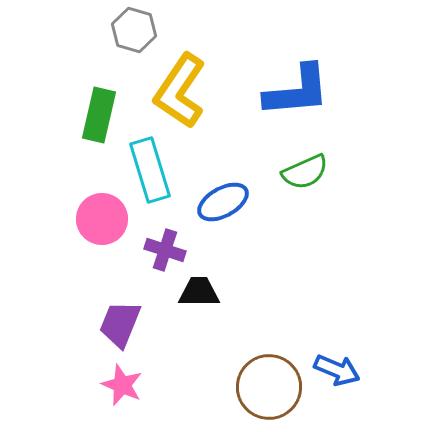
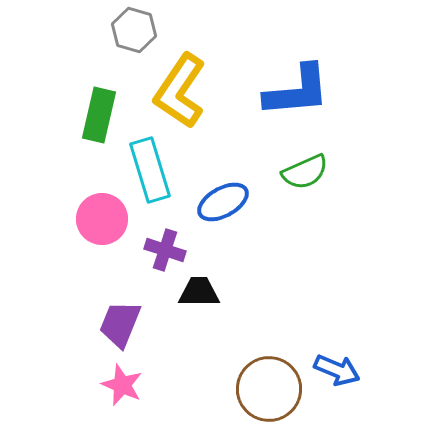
brown circle: moved 2 px down
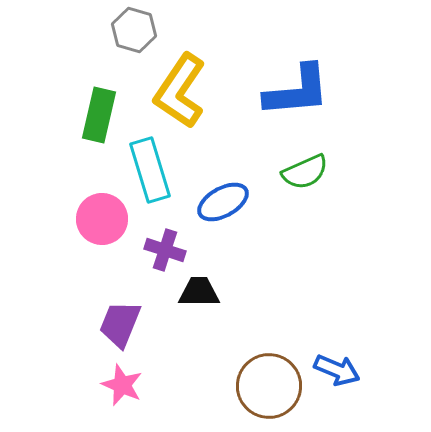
brown circle: moved 3 px up
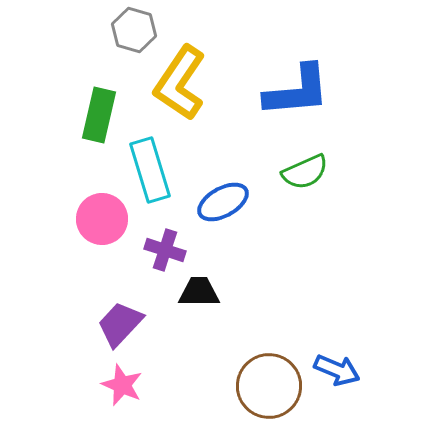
yellow L-shape: moved 8 px up
purple trapezoid: rotated 21 degrees clockwise
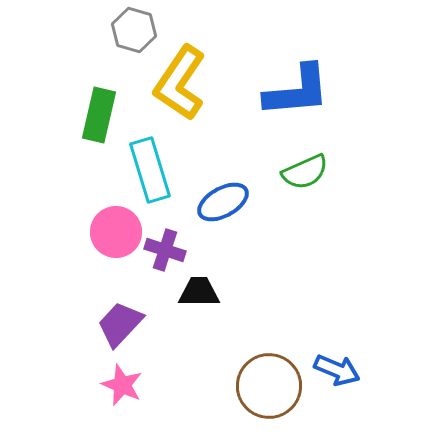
pink circle: moved 14 px right, 13 px down
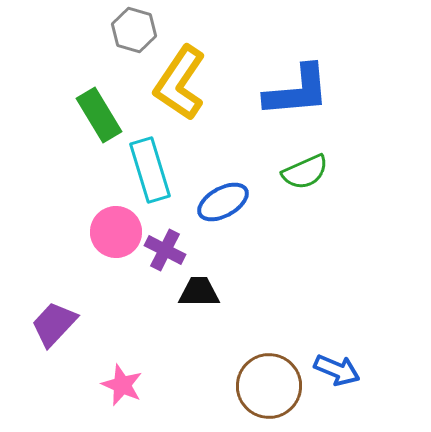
green rectangle: rotated 44 degrees counterclockwise
purple cross: rotated 9 degrees clockwise
purple trapezoid: moved 66 px left
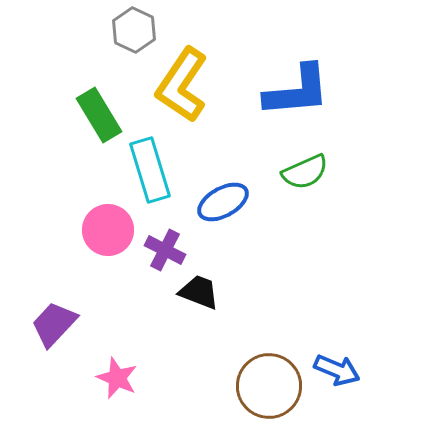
gray hexagon: rotated 9 degrees clockwise
yellow L-shape: moved 2 px right, 2 px down
pink circle: moved 8 px left, 2 px up
black trapezoid: rotated 21 degrees clockwise
pink star: moved 5 px left, 7 px up
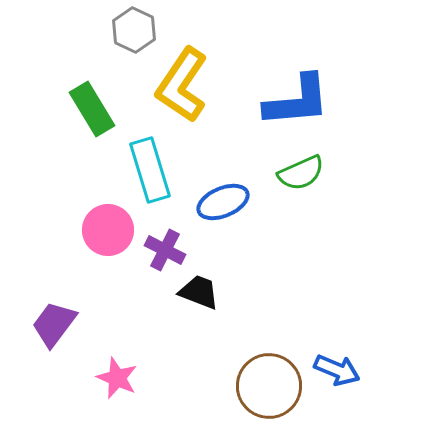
blue L-shape: moved 10 px down
green rectangle: moved 7 px left, 6 px up
green semicircle: moved 4 px left, 1 px down
blue ellipse: rotated 6 degrees clockwise
purple trapezoid: rotated 6 degrees counterclockwise
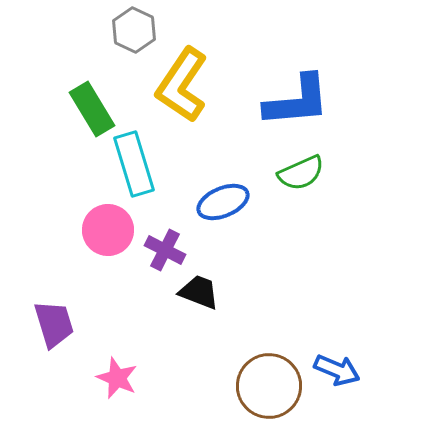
cyan rectangle: moved 16 px left, 6 px up
purple trapezoid: rotated 126 degrees clockwise
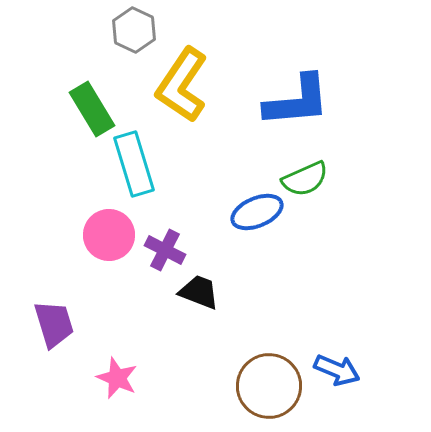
green semicircle: moved 4 px right, 6 px down
blue ellipse: moved 34 px right, 10 px down
pink circle: moved 1 px right, 5 px down
